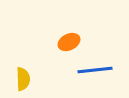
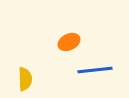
yellow semicircle: moved 2 px right
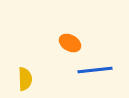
orange ellipse: moved 1 px right, 1 px down; rotated 55 degrees clockwise
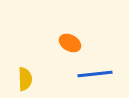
blue line: moved 4 px down
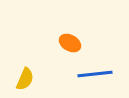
yellow semicircle: rotated 25 degrees clockwise
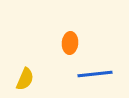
orange ellipse: rotated 65 degrees clockwise
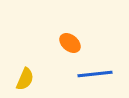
orange ellipse: rotated 55 degrees counterclockwise
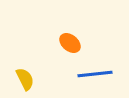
yellow semicircle: rotated 50 degrees counterclockwise
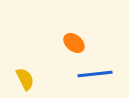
orange ellipse: moved 4 px right
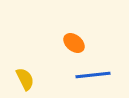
blue line: moved 2 px left, 1 px down
